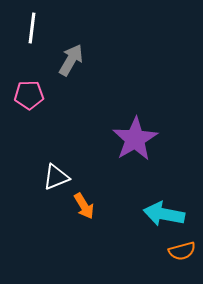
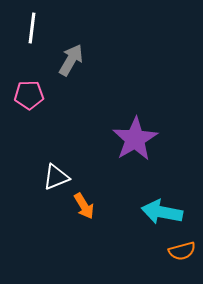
cyan arrow: moved 2 px left, 2 px up
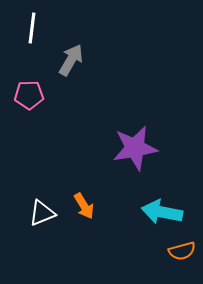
purple star: moved 9 px down; rotated 21 degrees clockwise
white triangle: moved 14 px left, 36 px down
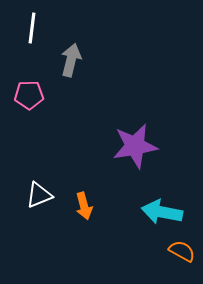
gray arrow: rotated 16 degrees counterclockwise
purple star: moved 2 px up
orange arrow: rotated 16 degrees clockwise
white triangle: moved 3 px left, 18 px up
orange semicircle: rotated 136 degrees counterclockwise
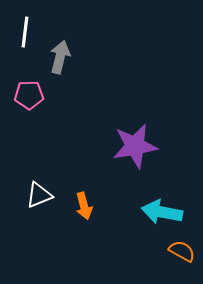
white line: moved 7 px left, 4 px down
gray arrow: moved 11 px left, 3 px up
